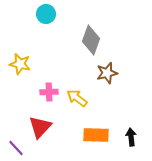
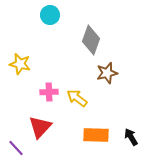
cyan circle: moved 4 px right, 1 px down
black arrow: rotated 24 degrees counterclockwise
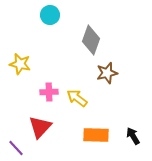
black arrow: moved 2 px right, 1 px up
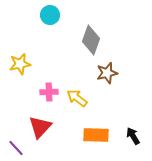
yellow star: rotated 25 degrees counterclockwise
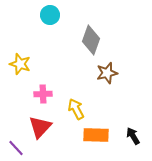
yellow star: rotated 30 degrees clockwise
pink cross: moved 6 px left, 2 px down
yellow arrow: moved 1 px left, 11 px down; rotated 25 degrees clockwise
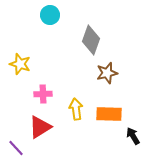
yellow arrow: rotated 20 degrees clockwise
red triangle: rotated 15 degrees clockwise
orange rectangle: moved 13 px right, 21 px up
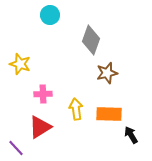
black arrow: moved 2 px left, 1 px up
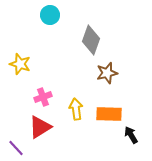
pink cross: moved 3 px down; rotated 18 degrees counterclockwise
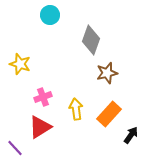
orange rectangle: rotated 50 degrees counterclockwise
black arrow: rotated 66 degrees clockwise
purple line: moved 1 px left
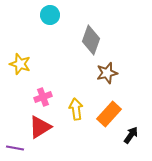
purple line: rotated 36 degrees counterclockwise
